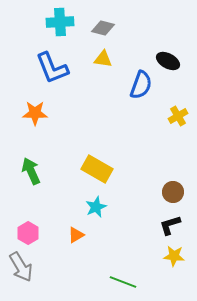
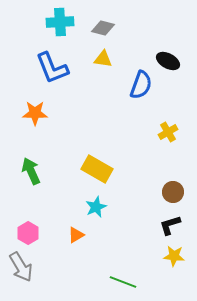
yellow cross: moved 10 px left, 16 px down
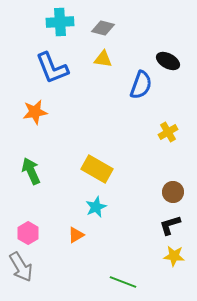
orange star: moved 1 px up; rotated 10 degrees counterclockwise
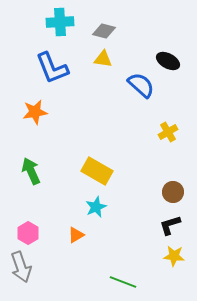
gray diamond: moved 1 px right, 3 px down
blue semicircle: rotated 68 degrees counterclockwise
yellow rectangle: moved 2 px down
gray arrow: rotated 12 degrees clockwise
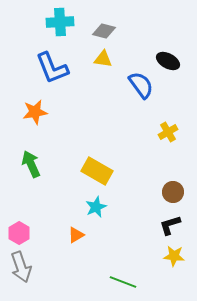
blue semicircle: rotated 12 degrees clockwise
green arrow: moved 7 px up
pink hexagon: moved 9 px left
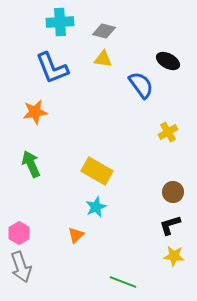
orange triangle: rotated 12 degrees counterclockwise
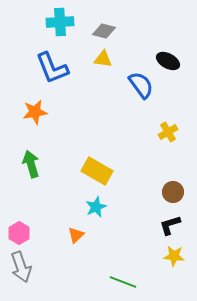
green arrow: rotated 8 degrees clockwise
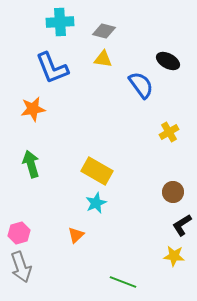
orange star: moved 2 px left, 3 px up
yellow cross: moved 1 px right
cyan star: moved 4 px up
black L-shape: moved 12 px right; rotated 15 degrees counterclockwise
pink hexagon: rotated 15 degrees clockwise
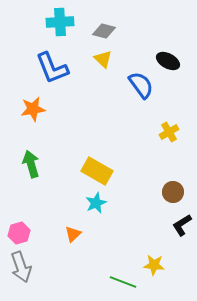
yellow triangle: rotated 36 degrees clockwise
orange triangle: moved 3 px left, 1 px up
yellow star: moved 20 px left, 9 px down
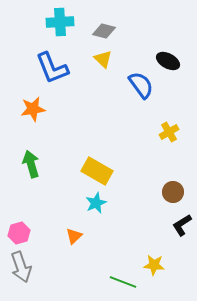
orange triangle: moved 1 px right, 2 px down
